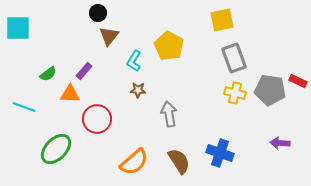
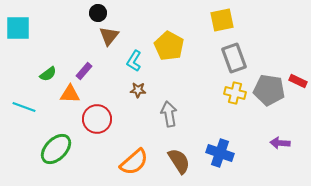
gray pentagon: moved 1 px left
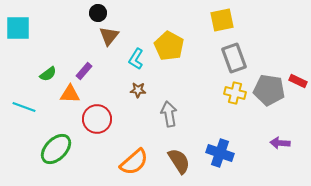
cyan L-shape: moved 2 px right, 2 px up
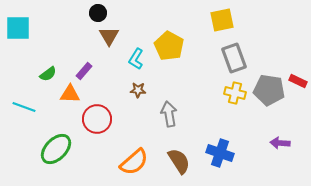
brown triangle: rotated 10 degrees counterclockwise
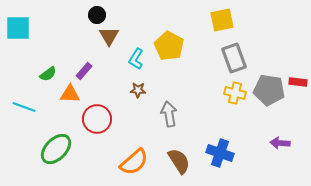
black circle: moved 1 px left, 2 px down
red rectangle: moved 1 px down; rotated 18 degrees counterclockwise
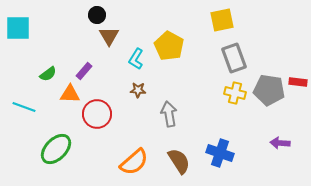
red circle: moved 5 px up
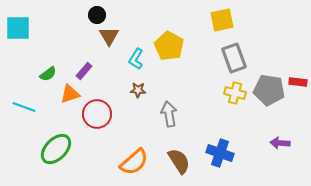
orange triangle: rotated 20 degrees counterclockwise
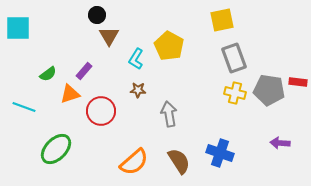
red circle: moved 4 px right, 3 px up
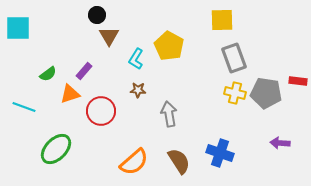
yellow square: rotated 10 degrees clockwise
red rectangle: moved 1 px up
gray pentagon: moved 3 px left, 3 px down
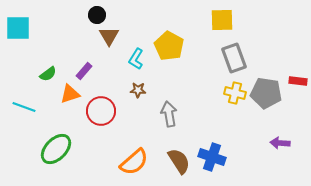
blue cross: moved 8 px left, 4 px down
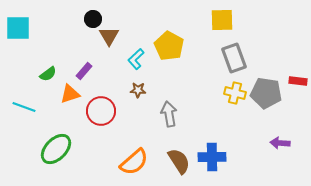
black circle: moved 4 px left, 4 px down
cyan L-shape: rotated 15 degrees clockwise
blue cross: rotated 20 degrees counterclockwise
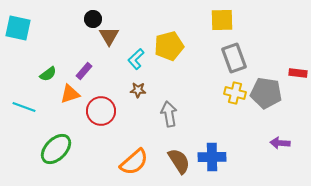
cyan square: rotated 12 degrees clockwise
yellow pentagon: rotated 28 degrees clockwise
red rectangle: moved 8 px up
